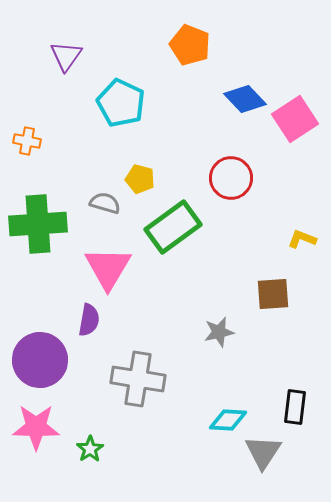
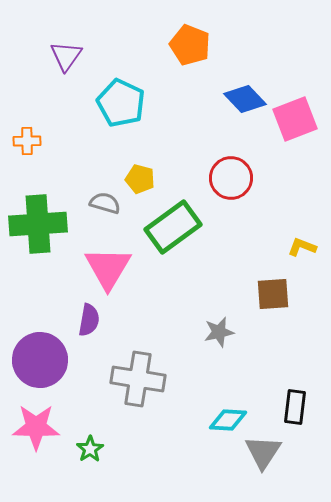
pink square: rotated 12 degrees clockwise
orange cross: rotated 12 degrees counterclockwise
yellow L-shape: moved 8 px down
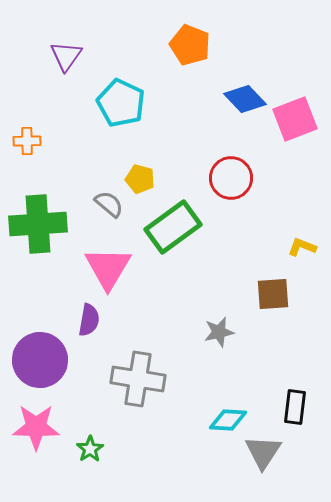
gray semicircle: moved 4 px right, 1 px down; rotated 24 degrees clockwise
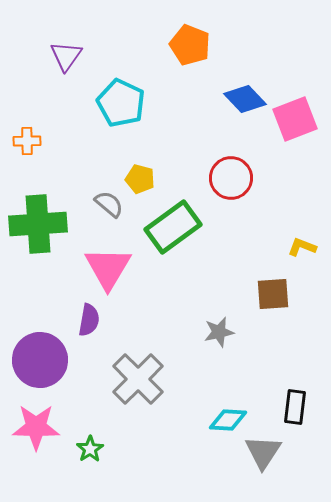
gray cross: rotated 36 degrees clockwise
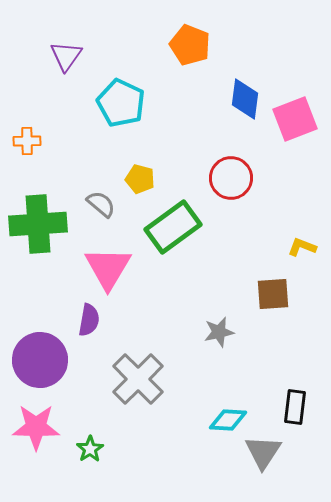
blue diamond: rotated 51 degrees clockwise
gray semicircle: moved 8 px left
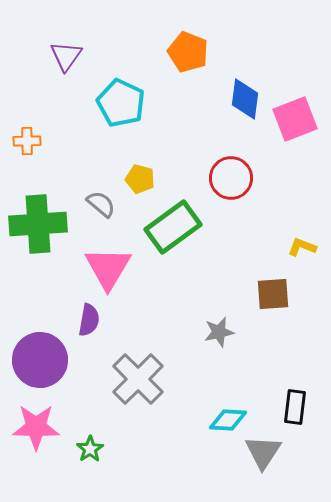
orange pentagon: moved 2 px left, 7 px down
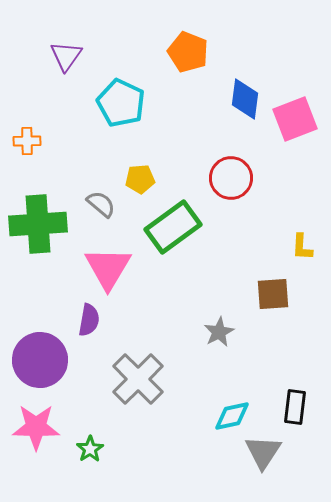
yellow pentagon: rotated 20 degrees counterclockwise
yellow L-shape: rotated 108 degrees counterclockwise
gray star: rotated 16 degrees counterclockwise
cyan diamond: moved 4 px right, 4 px up; rotated 15 degrees counterclockwise
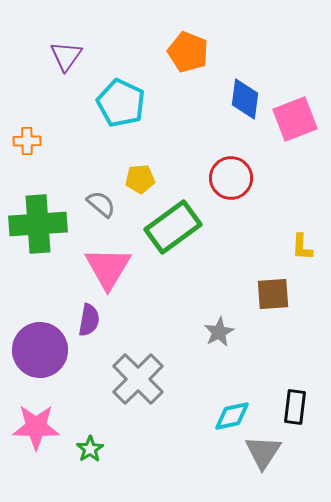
purple circle: moved 10 px up
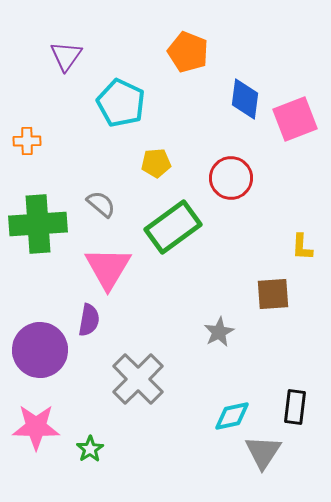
yellow pentagon: moved 16 px right, 16 px up
